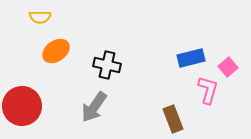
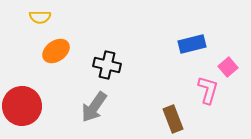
blue rectangle: moved 1 px right, 14 px up
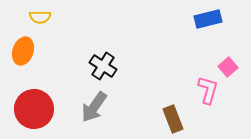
blue rectangle: moved 16 px right, 25 px up
orange ellipse: moved 33 px left; rotated 36 degrees counterclockwise
black cross: moved 4 px left, 1 px down; rotated 20 degrees clockwise
red circle: moved 12 px right, 3 px down
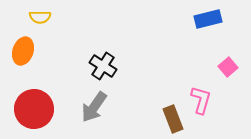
pink L-shape: moved 7 px left, 10 px down
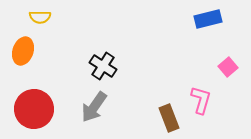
brown rectangle: moved 4 px left, 1 px up
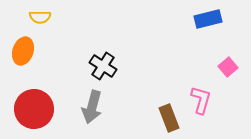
gray arrow: moved 2 px left; rotated 20 degrees counterclockwise
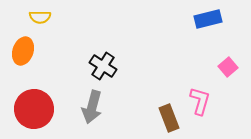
pink L-shape: moved 1 px left, 1 px down
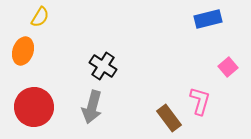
yellow semicircle: rotated 60 degrees counterclockwise
red circle: moved 2 px up
brown rectangle: rotated 16 degrees counterclockwise
